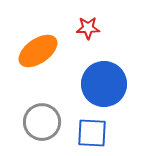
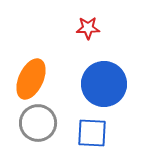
orange ellipse: moved 7 px left, 28 px down; rotated 30 degrees counterclockwise
gray circle: moved 4 px left, 1 px down
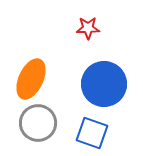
blue square: rotated 16 degrees clockwise
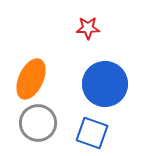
blue circle: moved 1 px right
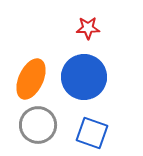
blue circle: moved 21 px left, 7 px up
gray circle: moved 2 px down
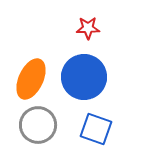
blue square: moved 4 px right, 4 px up
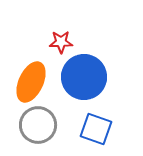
red star: moved 27 px left, 14 px down
orange ellipse: moved 3 px down
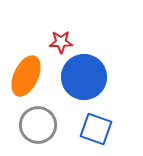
orange ellipse: moved 5 px left, 6 px up
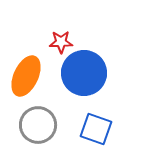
blue circle: moved 4 px up
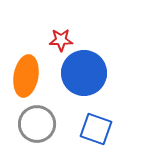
red star: moved 2 px up
orange ellipse: rotated 15 degrees counterclockwise
gray circle: moved 1 px left, 1 px up
